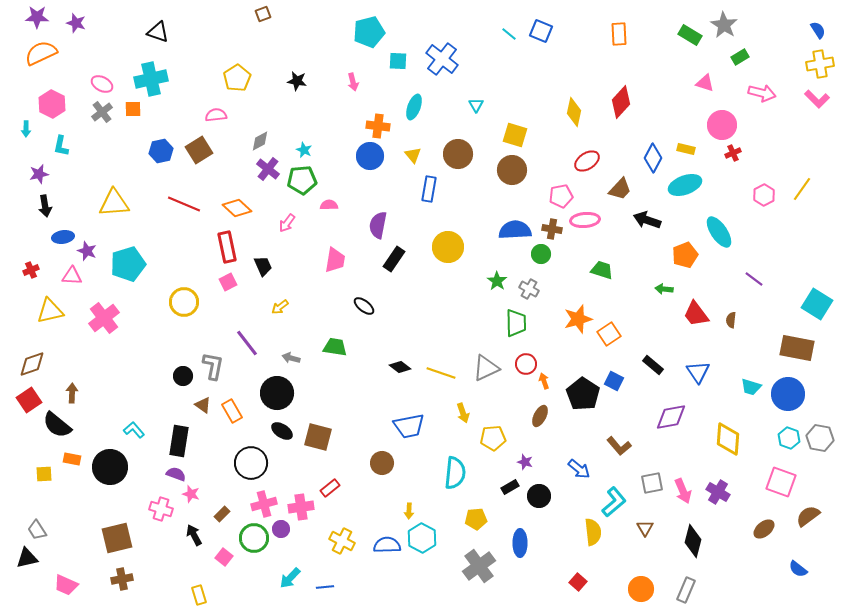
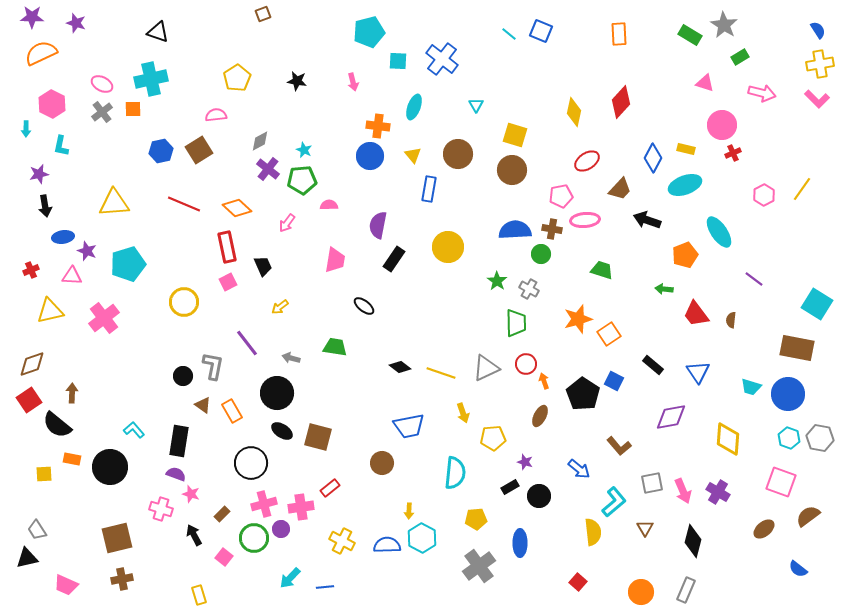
purple star at (37, 17): moved 5 px left
orange circle at (641, 589): moved 3 px down
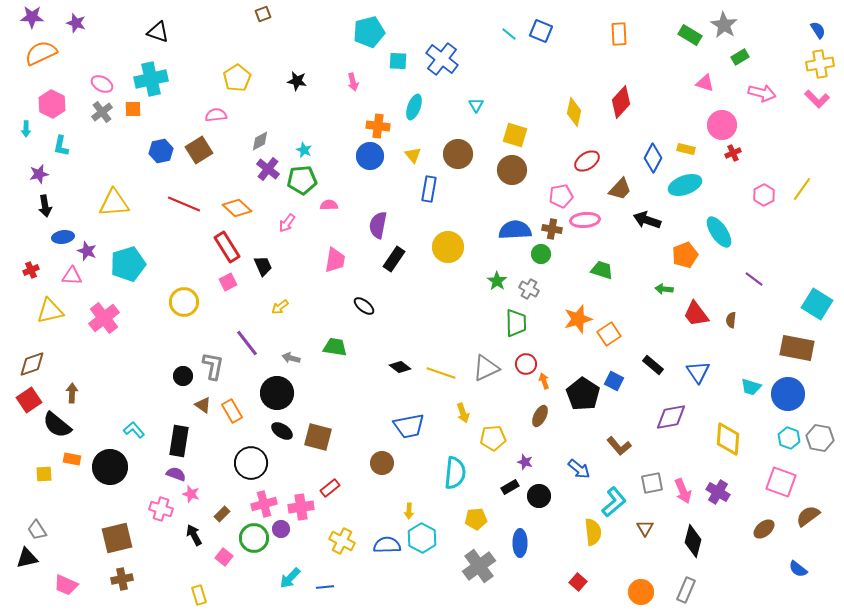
red rectangle at (227, 247): rotated 20 degrees counterclockwise
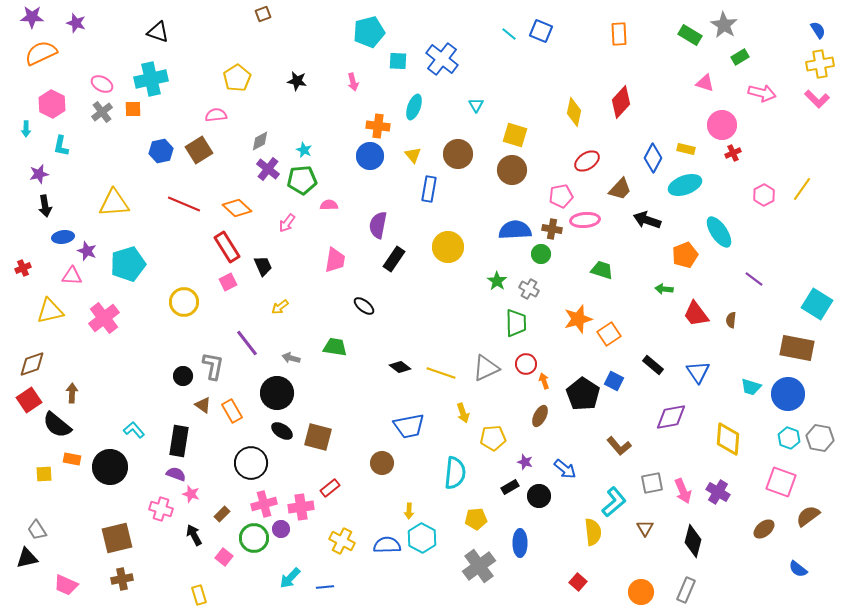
red cross at (31, 270): moved 8 px left, 2 px up
blue arrow at (579, 469): moved 14 px left
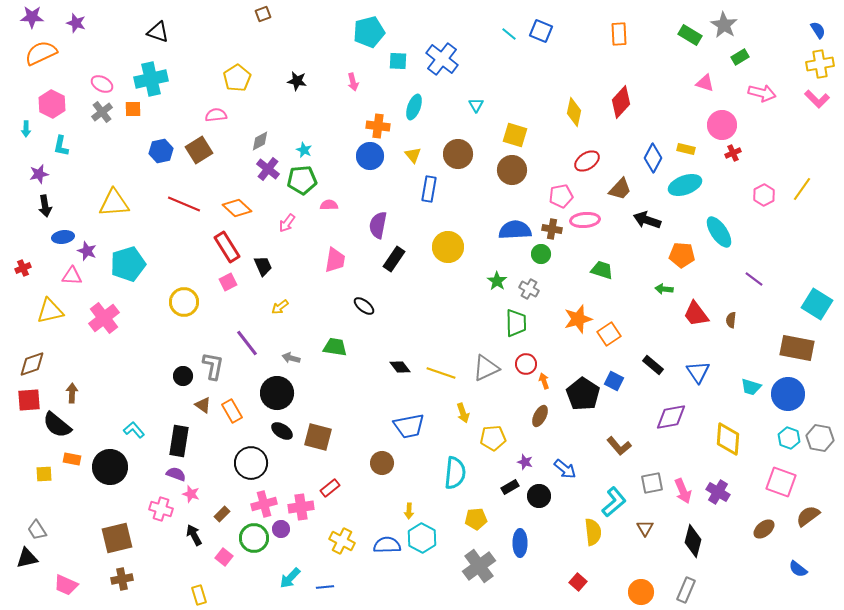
orange pentagon at (685, 255): moved 3 px left; rotated 25 degrees clockwise
black diamond at (400, 367): rotated 15 degrees clockwise
red square at (29, 400): rotated 30 degrees clockwise
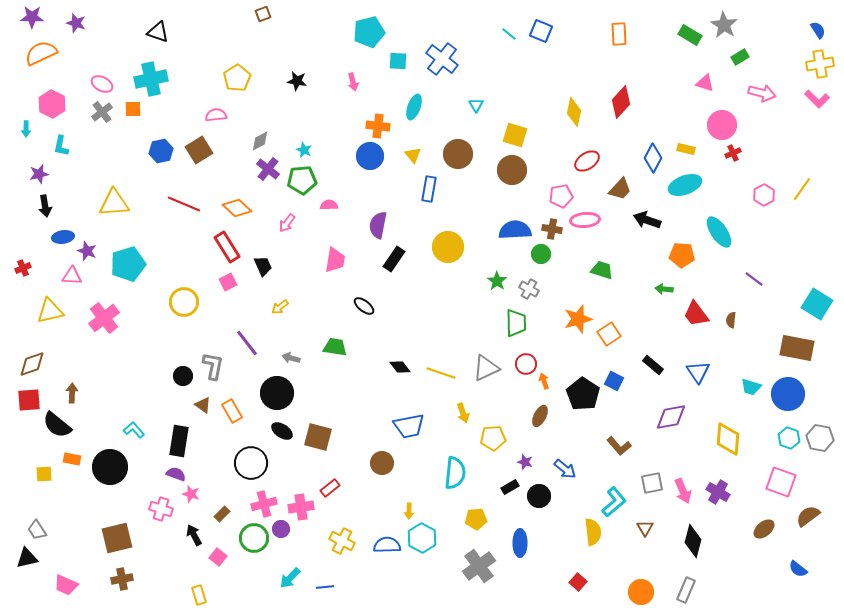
pink square at (224, 557): moved 6 px left
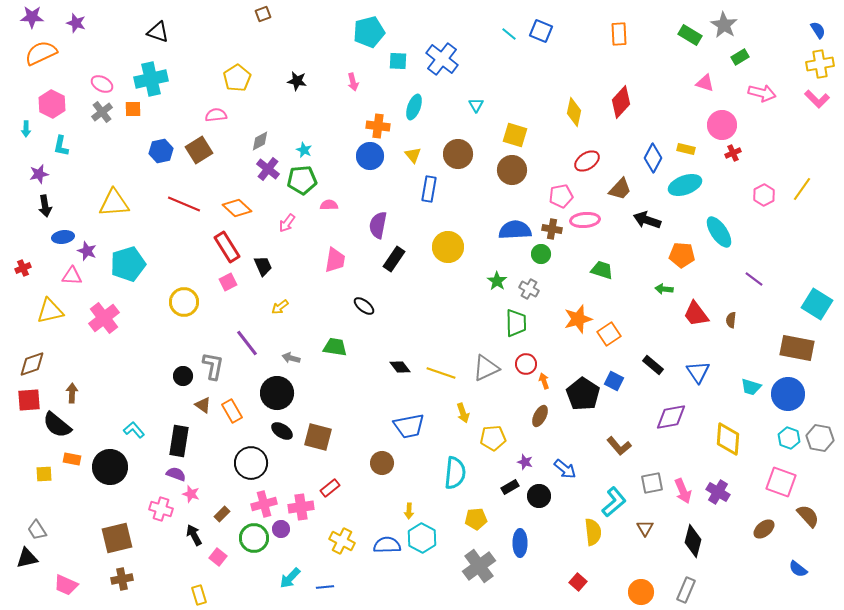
brown semicircle at (808, 516): rotated 85 degrees clockwise
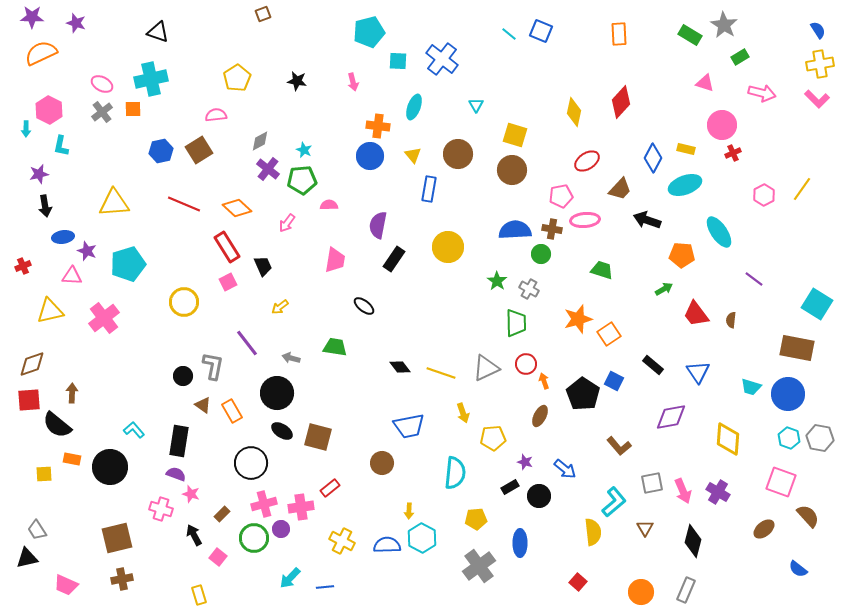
pink hexagon at (52, 104): moved 3 px left, 6 px down
red cross at (23, 268): moved 2 px up
green arrow at (664, 289): rotated 144 degrees clockwise
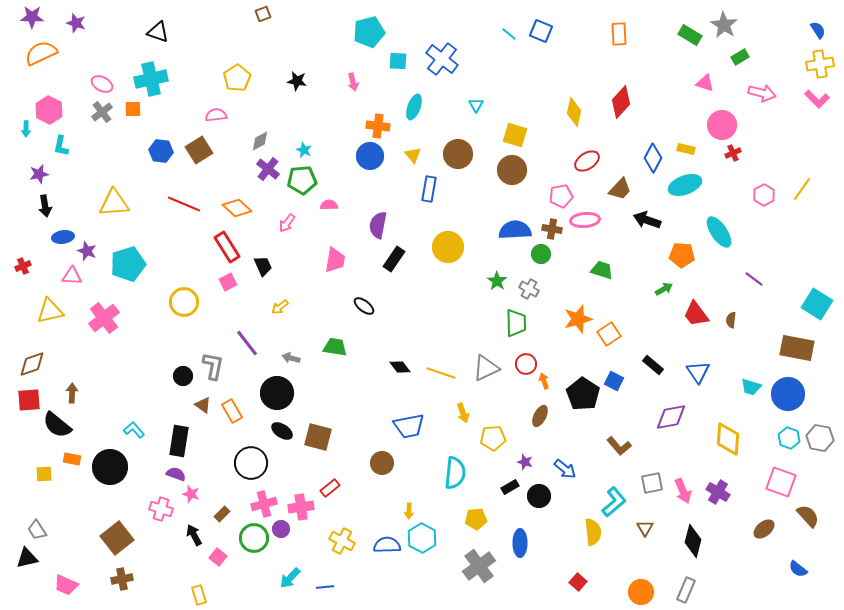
blue hexagon at (161, 151): rotated 20 degrees clockwise
brown square at (117, 538): rotated 24 degrees counterclockwise
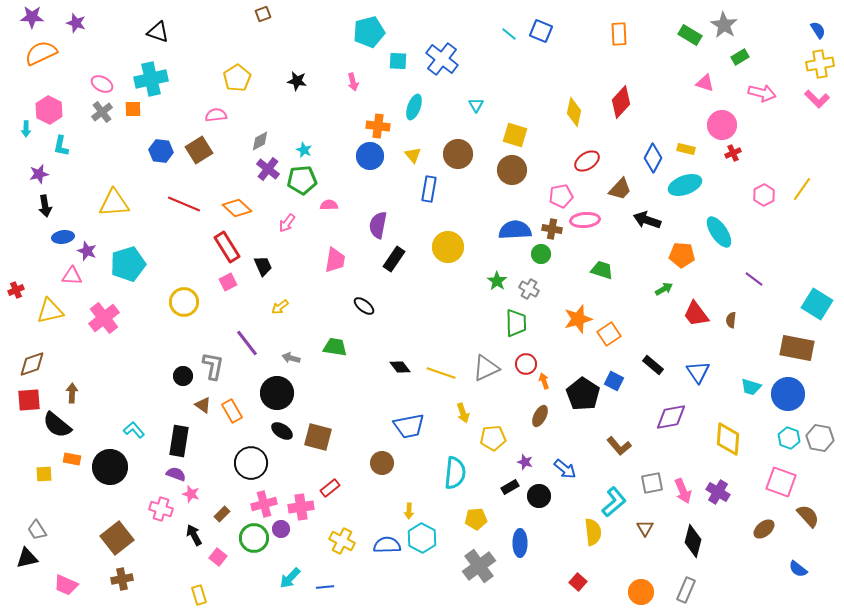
red cross at (23, 266): moved 7 px left, 24 px down
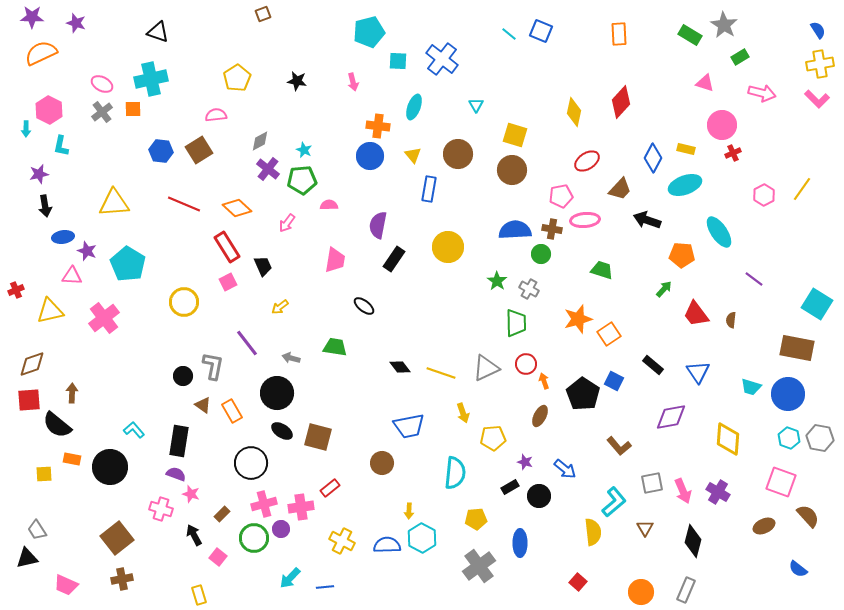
cyan pentagon at (128, 264): rotated 24 degrees counterclockwise
green arrow at (664, 289): rotated 18 degrees counterclockwise
brown ellipse at (764, 529): moved 3 px up; rotated 15 degrees clockwise
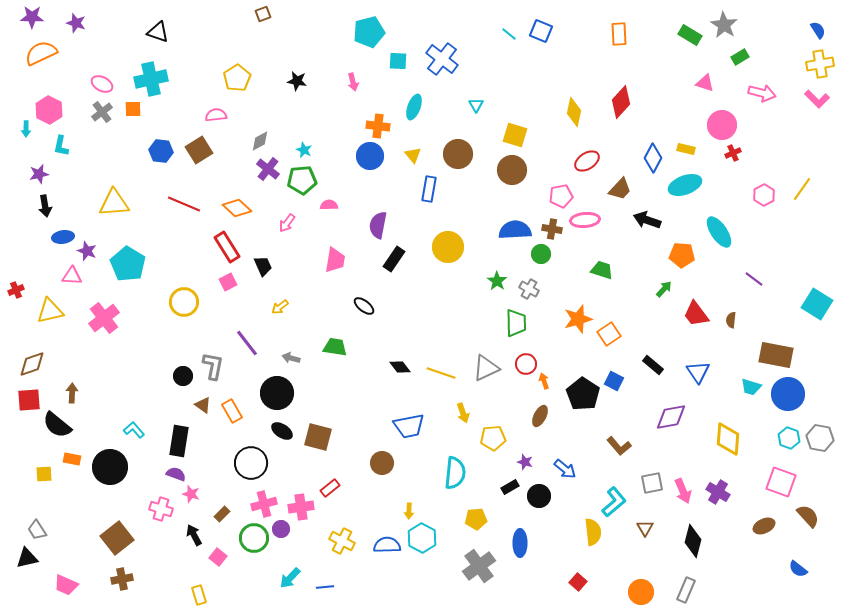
brown rectangle at (797, 348): moved 21 px left, 7 px down
